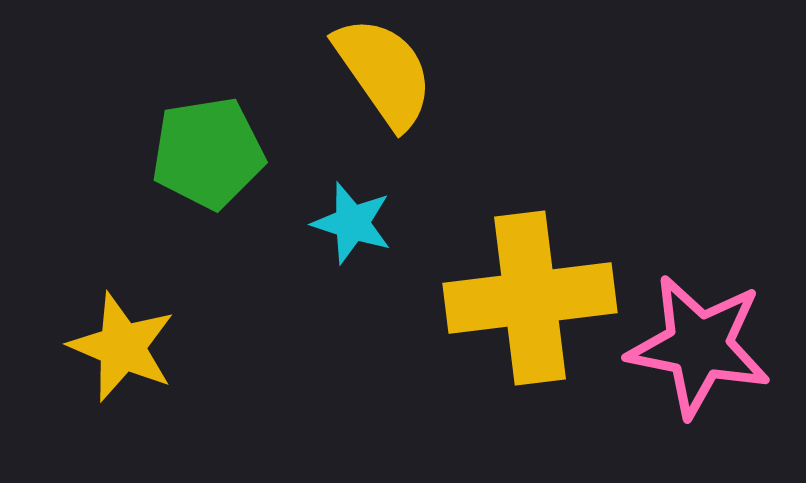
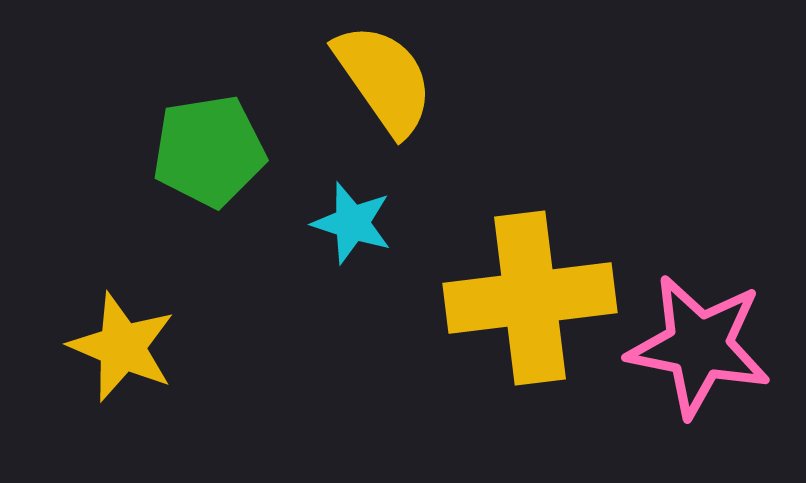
yellow semicircle: moved 7 px down
green pentagon: moved 1 px right, 2 px up
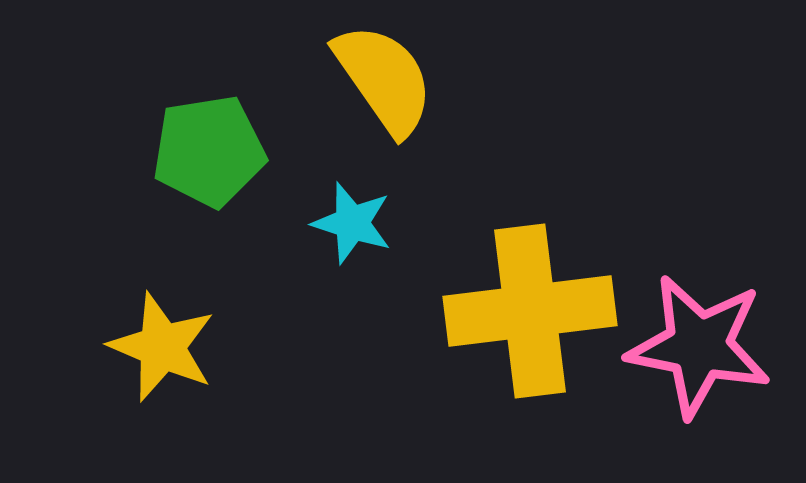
yellow cross: moved 13 px down
yellow star: moved 40 px right
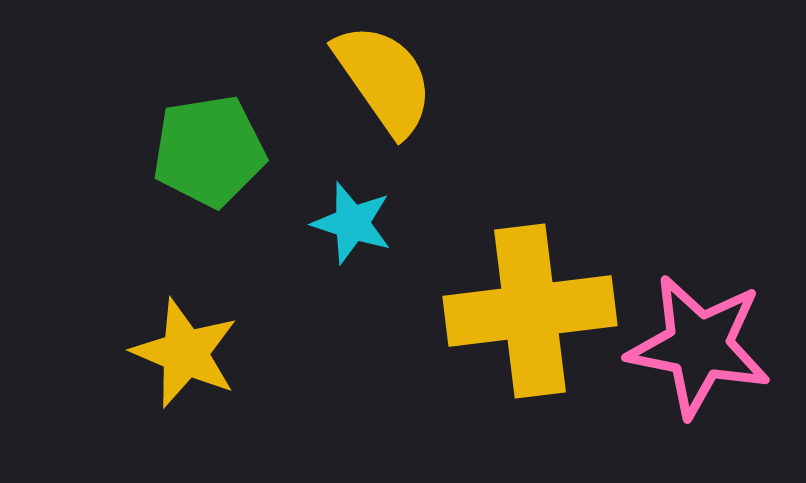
yellow star: moved 23 px right, 6 px down
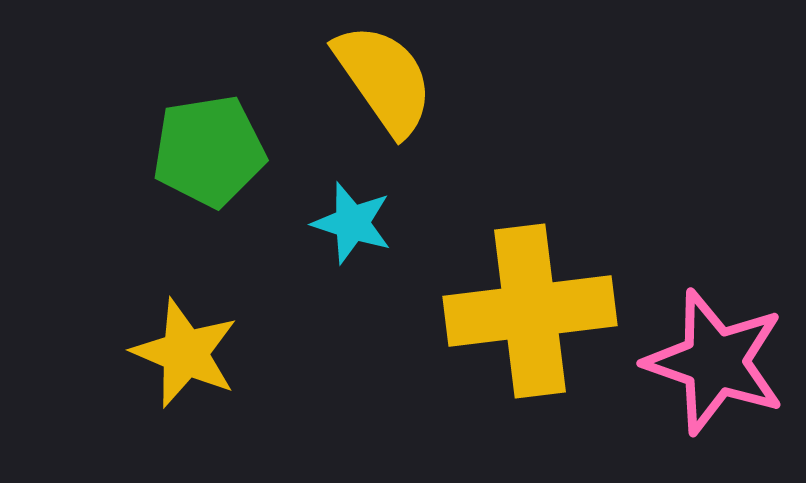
pink star: moved 16 px right, 16 px down; rotated 8 degrees clockwise
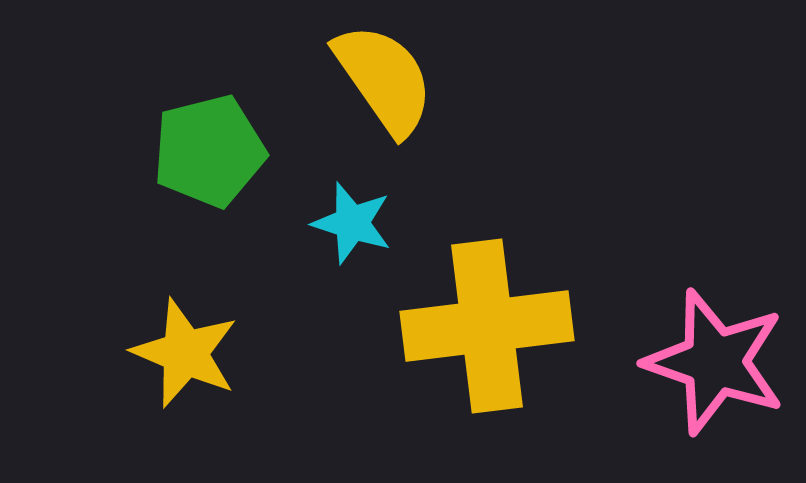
green pentagon: rotated 5 degrees counterclockwise
yellow cross: moved 43 px left, 15 px down
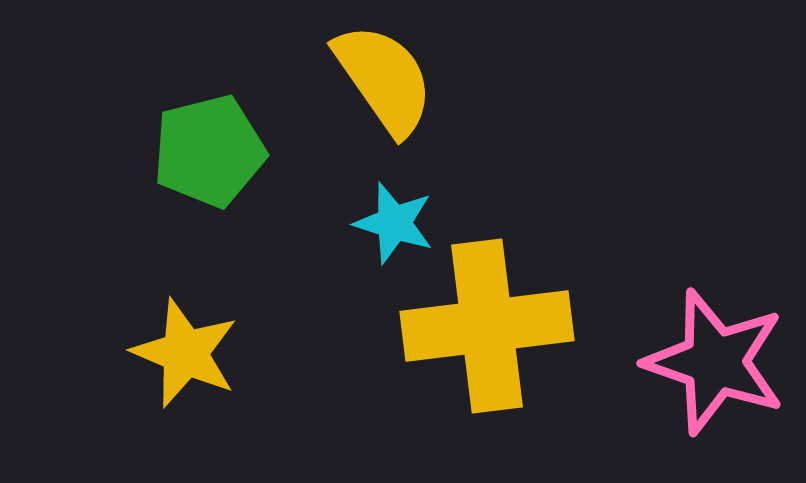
cyan star: moved 42 px right
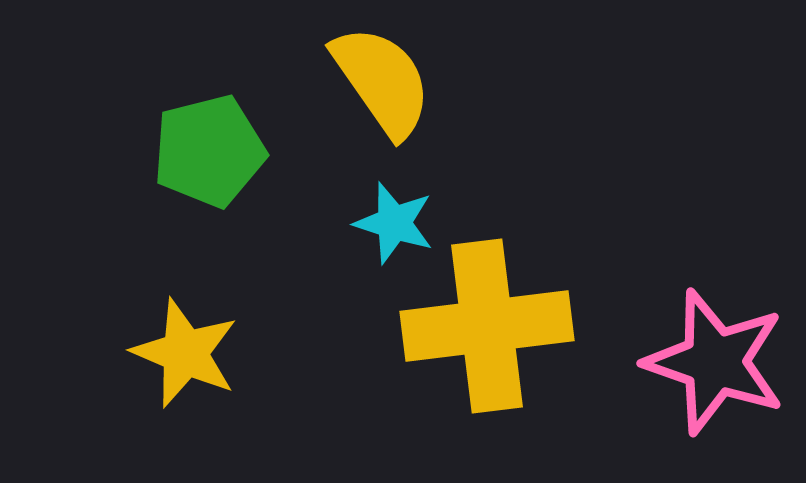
yellow semicircle: moved 2 px left, 2 px down
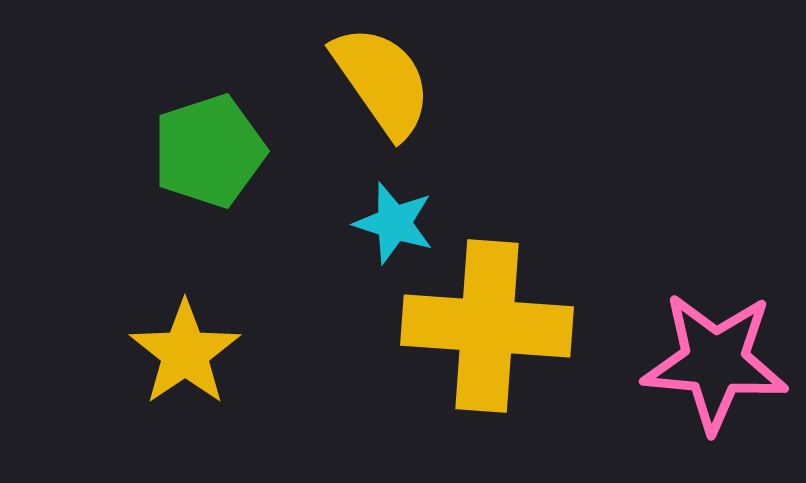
green pentagon: rotated 4 degrees counterclockwise
yellow cross: rotated 11 degrees clockwise
yellow star: rotated 15 degrees clockwise
pink star: rotated 14 degrees counterclockwise
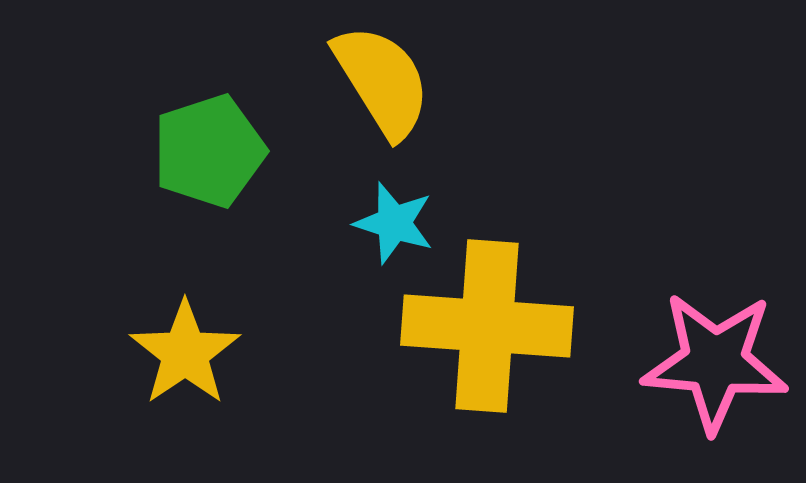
yellow semicircle: rotated 3 degrees clockwise
